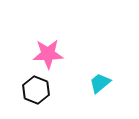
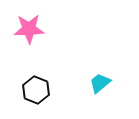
pink star: moved 19 px left, 25 px up
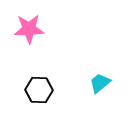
black hexagon: moved 3 px right; rotated 20 degrees counterclockwise
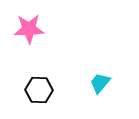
cyan trapezoid: rotated 10 degrees counterclockwise
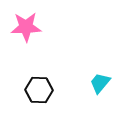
pink star: moved 3 px left, 2 px up
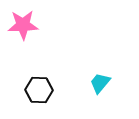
pink star: moved 3 px left, 2 px up
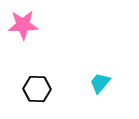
black hexagon: moved 2 px left, 1 px up
